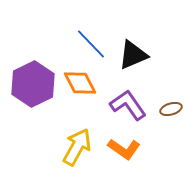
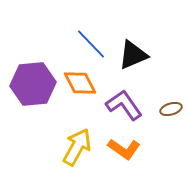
purple hexagon: rotated 21 degrees clockwise
purple L-shape: moved 4 px left
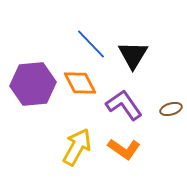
black triangle: rotated 36 degrees counterclockwise
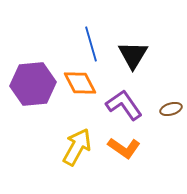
blue line: rotated 28 degrees clockwise
orange L-shape: moved 1 px up
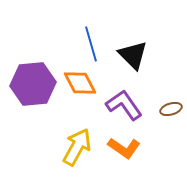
black triangle: rotated 16 degrees counterclockwise
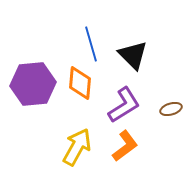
orange diamond: rotated 32 degrees clockwise
purple L-shape: rotated 93 degrees clockwise
orange L-shape: moved 1 px right, 2 px up; rotated 72 degrees counterclockwise
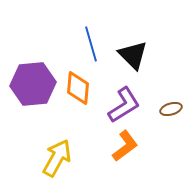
orange diamond: moved 2 px left, 5 px down
yellow arrow: moved 20 px left, 11 px down
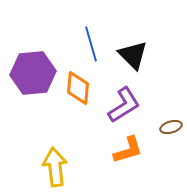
purple hexagon: moved 11 px up
brown ellipse: moved 18 px down
orange L-shape: moved 3 px right, 4 px down; rotated 20 degrees clockwise
yellow arrow: moved 2 px left, 9 px down; rotated 36 degrees counterclockwise
